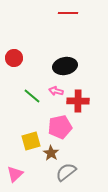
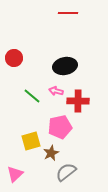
brown star: rotated 14 degrees clockwise
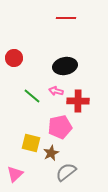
red line: moved 2 px left, 5 px down
yellow square: moved 2 px down; rotated 30 degrees clockwise
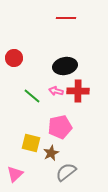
red cross: moved 10 px up
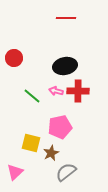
pink triangle: moved 2 px up
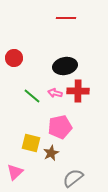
pink arrow: moved 1 px left, 2 px down
gray semicircle: moved 7 px right, 6 px down
